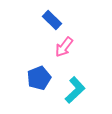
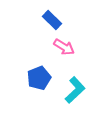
pink arrow: rotated 95 degrees counterclockwise
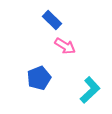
pink arrow: moved 1 px right, 1 px up
cyan L-shape: moved 15 px right
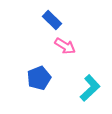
cyan L-shape: moved 2 px up
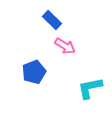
blue pentagon: moved 5 px left, 6 px up
cyan L-shape: rotated 148 degrees counterclockwise
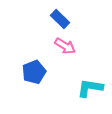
blue rectangle: moved 8 px right, 1 px up
cyan L-shape: rotated 20 degrees clockwise
